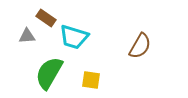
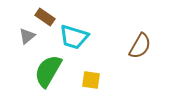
brown rectangle: moved 1 px left, 1 px up
gray triangle: rotated 36 degrees counterclockwise
green semicircle: moved 1 px left, 2 px up
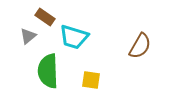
gray triangle: moved 1 px right
green semicircle: rotated 32 degrees counterclockwise
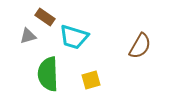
gray triangle: rotated 24 degrees clockwise
green semicircle: moved 3 px down
yellow square: rotated 24 degrees counterclockwise
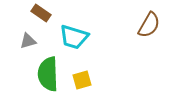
brown rectangle: moved 4 px left, 4 px up
gray triangle: moved 5 px down
brown semicircle: moved 9 px right, 21 px up
yellow square: moved 9 px left
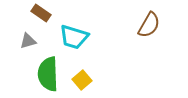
yellow square: rotated 24 degrees counterclockwise
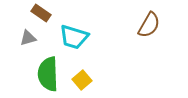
gray triangle: moved 3 px up
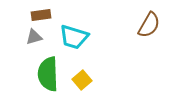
brown rectangle: moved 2 px down; rotated 42 degrees counterclockwise
gray triangle: moved 6 px right, 1 px up
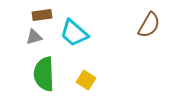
brown rectangle: moved 1 px right
cyan trapezoid: moved 4 px up; rotated 24 degrees clockwise
green semicircle: moved 4 px left
yellow square: moved 4 px right; rotated 18 degrees counterclockwise
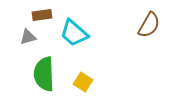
gray triangle: moved 6 px left
yellow square: moved 3 px left, 2 px down
